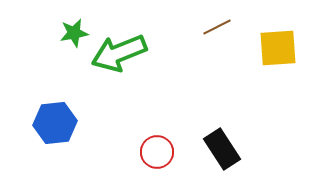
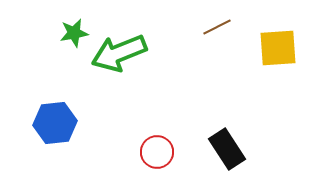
black rectangle: moved 5 px right
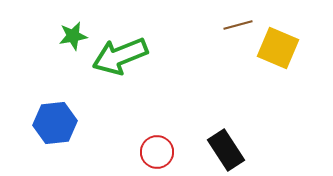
brown line: moved 21 px right, 2 px up; rotated 12 degrees clockwise
green star: moved 1 px left, 3 px down
yellow square: rotated 27 degrees clockwise
green arrow: moved 1 px right, 3 px down
black rectangle: moved 1 px left, 1 px down
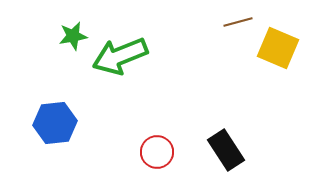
brown line: moved 3 px up
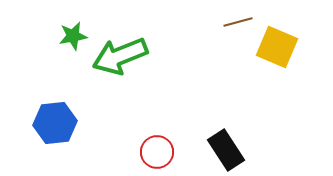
yellow square: moved 1 px left, 1 px up
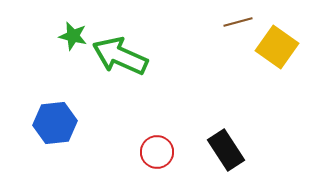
green star: rotated 24 degrees clockwise
yellow square: rotated 12 degrees clockwise
green arrow: rotated 46 degrees clockwise
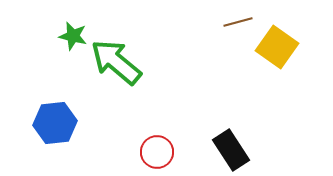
green arrow: moved 4 px left, 6 px down; rotated 16 degrees clockwise
black rectangle: moved 5 px right
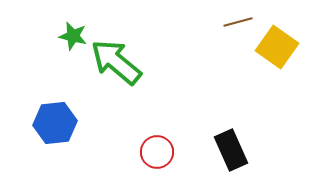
black rectangle: rotated 9 degrees clockwise
